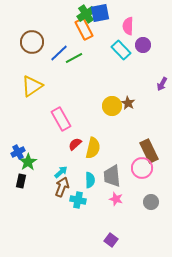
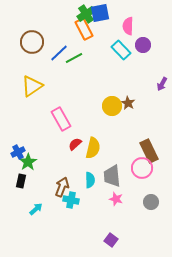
cyan arrow: moved 25 px left, 37 px down
cyan cross: moved 7 px left
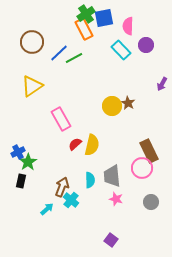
blue square: moved 4 px right, 5 px down
purple circle: moved 3 px right
yellow semicircle: moved 1 px left, 3 px up
cyan cross: rotated 28 degrees clockwise
cyan arrow: moved 11 px right
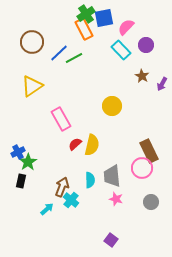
pink semicircle: moved 2 px left, 1 px down; rotated 42 degrees clockwise
brown star: moved 14 px right, 27 px up
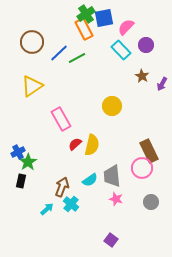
green line: moved 3 px right
cyan semicircle: rotated 56 degrees clockwise
cyan cross: moved 4 px down
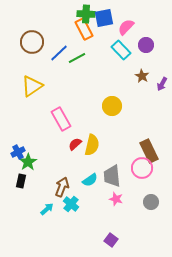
green cross: rotated 36 degrees clockwise
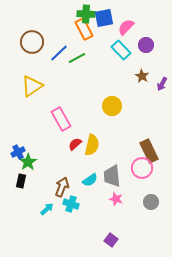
cyan cross: rotated 21 degrees counterclockwise
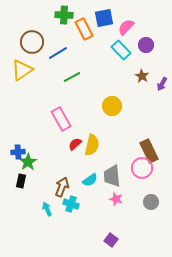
green cross: moved 22 px left, 1 px down
blue line: moved 1 px left; rotated 12 degrees clockwise
green line: moved 5 px left, 19 px down
yellow triangle: moved 10 px left, 16 px up
blue cross: rotated 24 degrees clockwise
cyan arrow: rotated 72 degrees counterclockwise
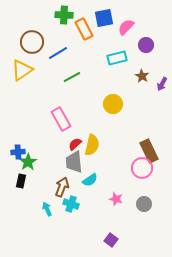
cyan rectangle: moved 4 px left, 8 px down; rotated 60 degrees counterclockwise
yellow circle: moved 1 px right, 2 px up
gray trapezoid: moved 38 px left, 14 px up
gray circle: moved 7 px left, 2 px down
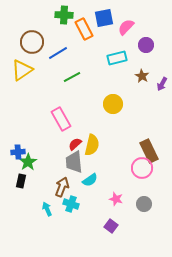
purple square: moved 14 px up
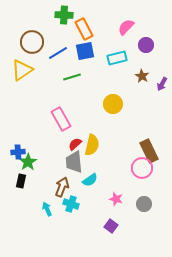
blue square: moved 19 px left, 33 px down
green line: rotated 12 degrees clockwise
